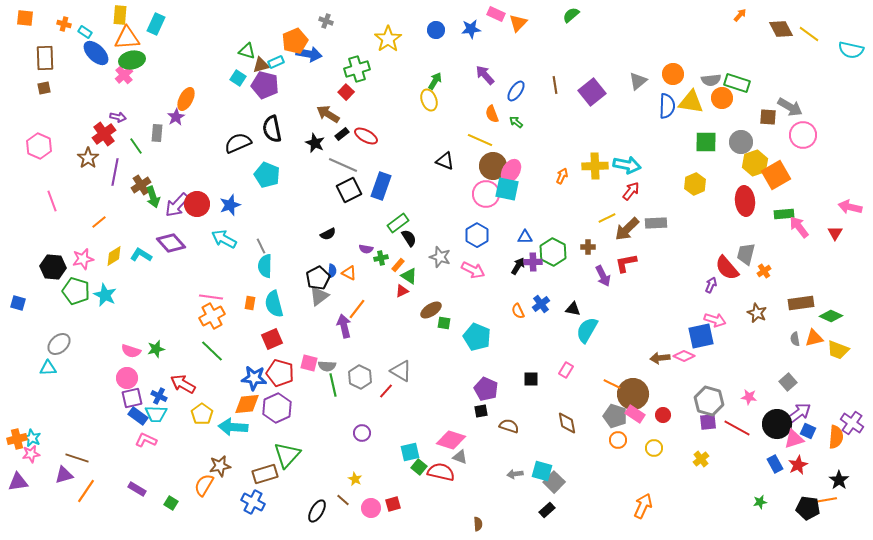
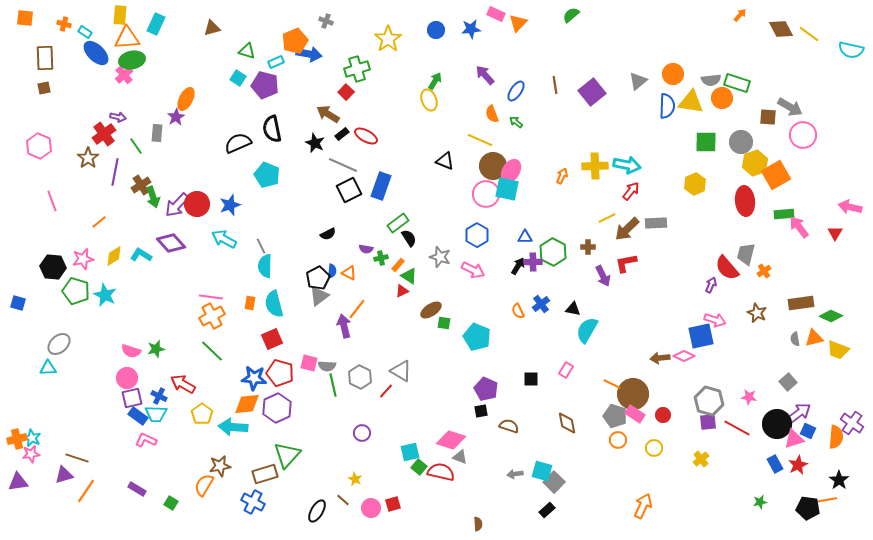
brown triangle at (261, 65): moved 49 px left, 37 px up
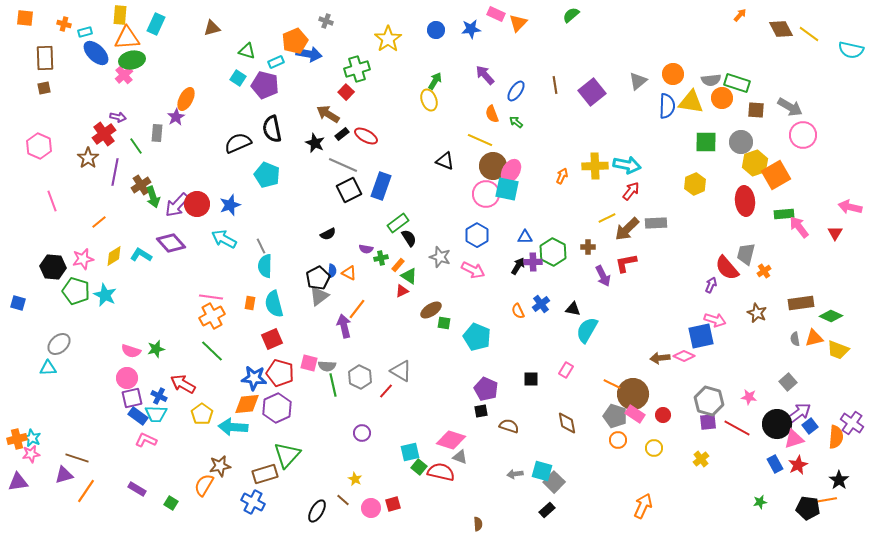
cyan rectangle at (85, 32): rotated 48 degrees counterclockwise
brown square at (768, 117): moved 12 px left, 7 px up
blue square at (808, 431): moved 2 px right, 5 px up; rotated 28 degrees clockwise
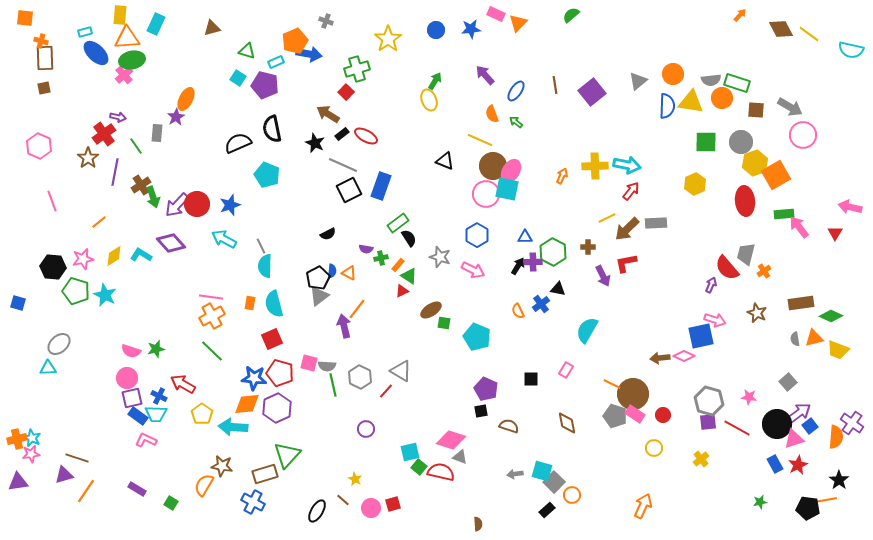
orange cross at (64, 24): moved 23 px left, 17 px down
black triangle at (573, 309): moved 15 px left, 20 px up
purple circle at (362, 433): moved 4 px right, 4 px up
orange circle at (618, 440): moved 46 px left, 55 px down
brown star at (220, 466): moved 2 px right; rotated 20 degrees clockwise
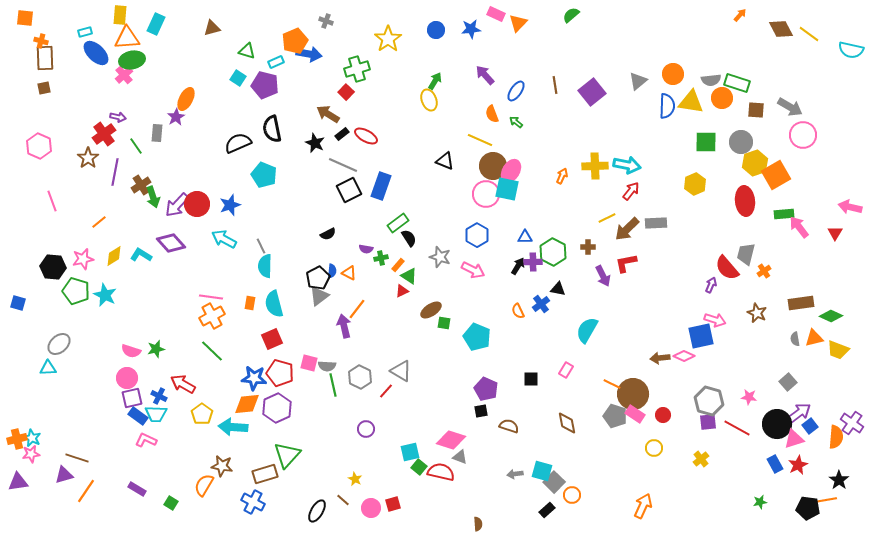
cyan pentagon at (267, 175): moved 3 px left
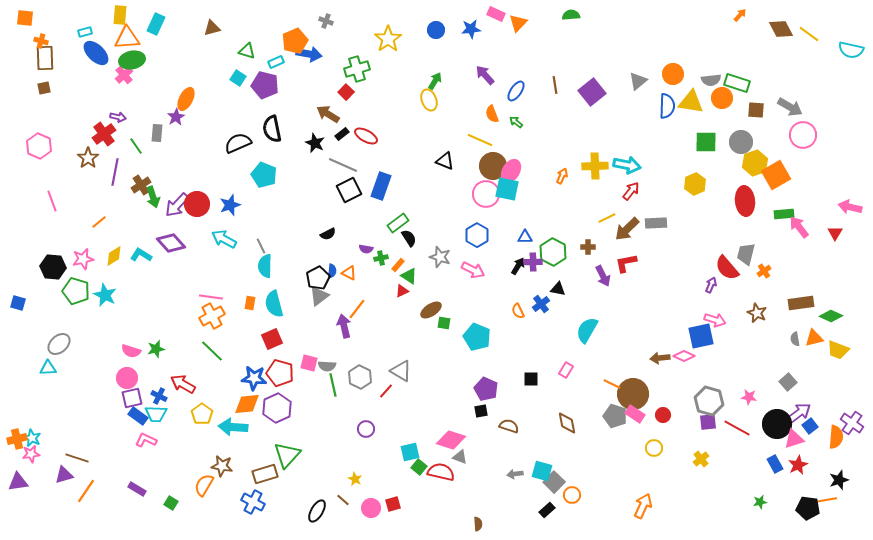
green semicircle at (571, 15): rotated 36 degrees clockwise
black star at (839, 480): rotated 18 degrees clockwise
